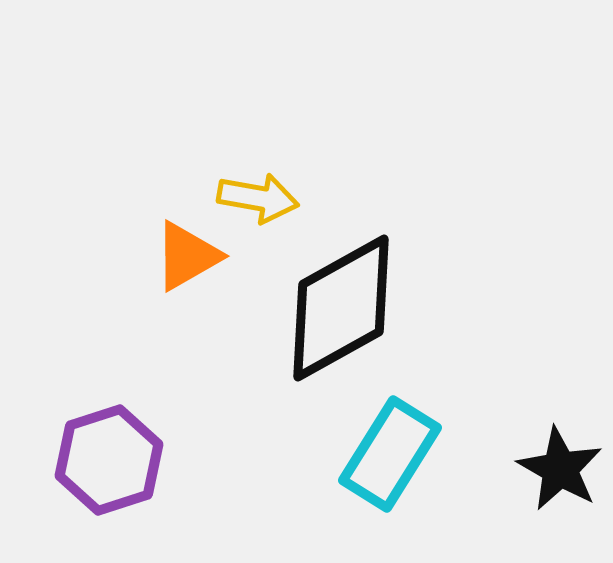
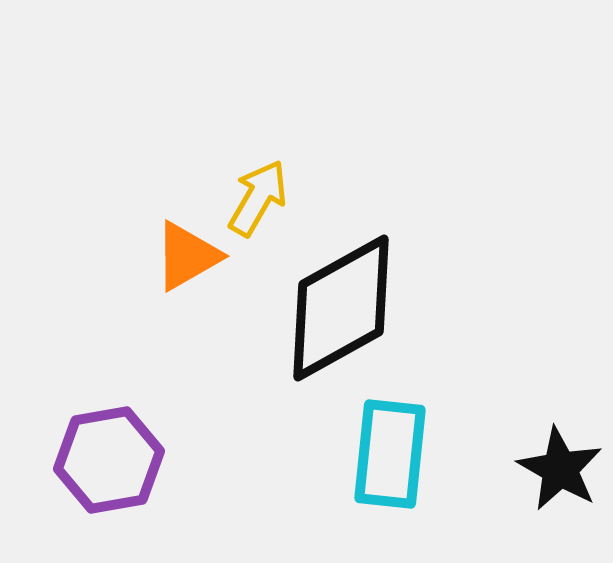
yellow arrow: rotated 70 degrees counterclockwise
cyan rectangle: rotated 26 degrees counterclockwise
purple hexagon: rotated 8 degrees clockwise
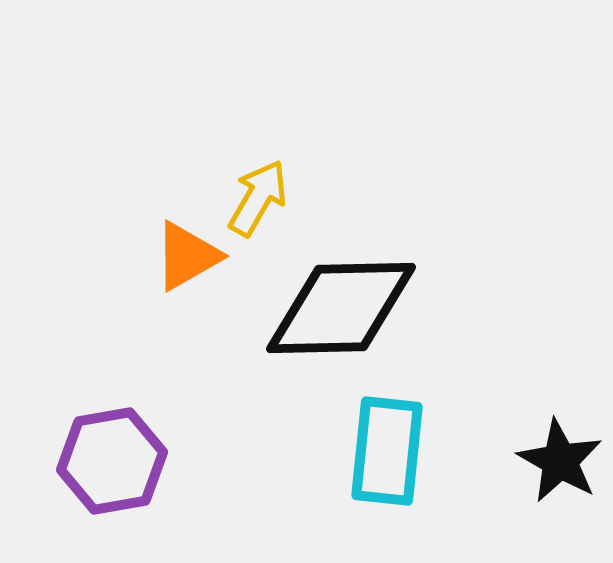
black diamond: rotated 28 degrees clockwise
cyan rectangle: moved 3 px left, 3 px up
purple hexagon: moved 3 px right, 1 px down
black star: moved 8 px up
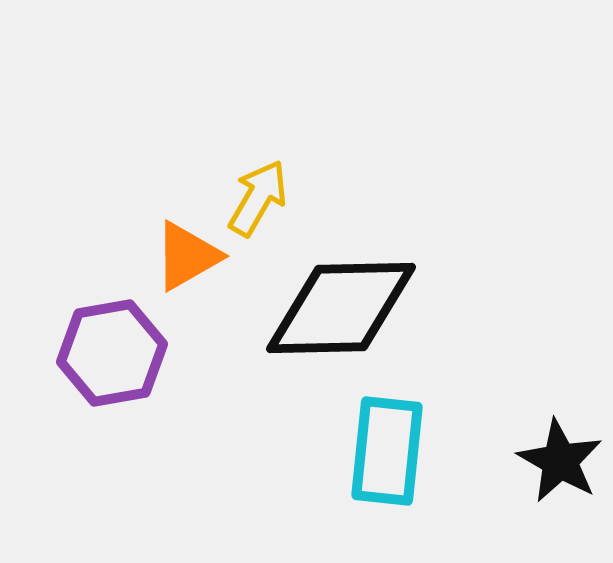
purple hexagon: moved 108 px up
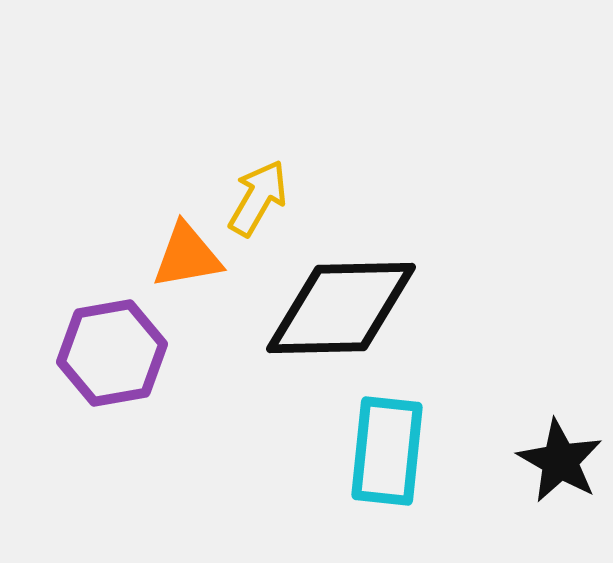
orange triangle: rotated 20 degrees clockwise
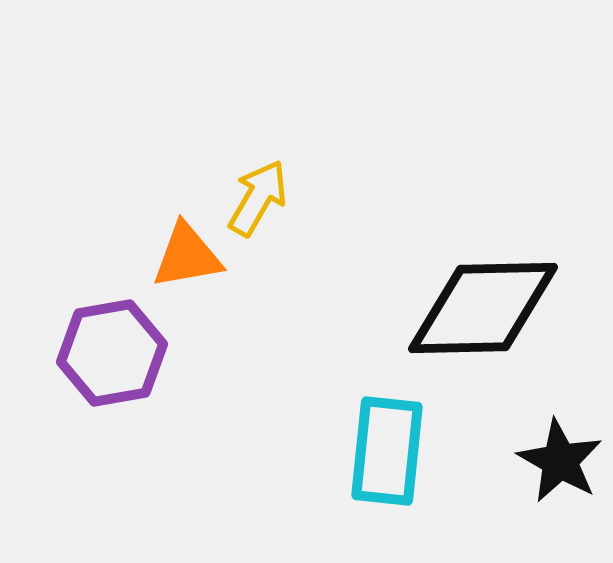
black diamond: moved 142 px right
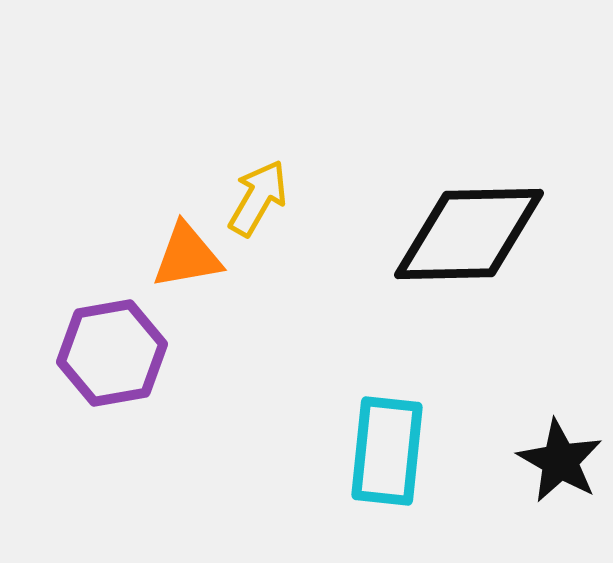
black diamond: moved 14 px left, 74 px up
